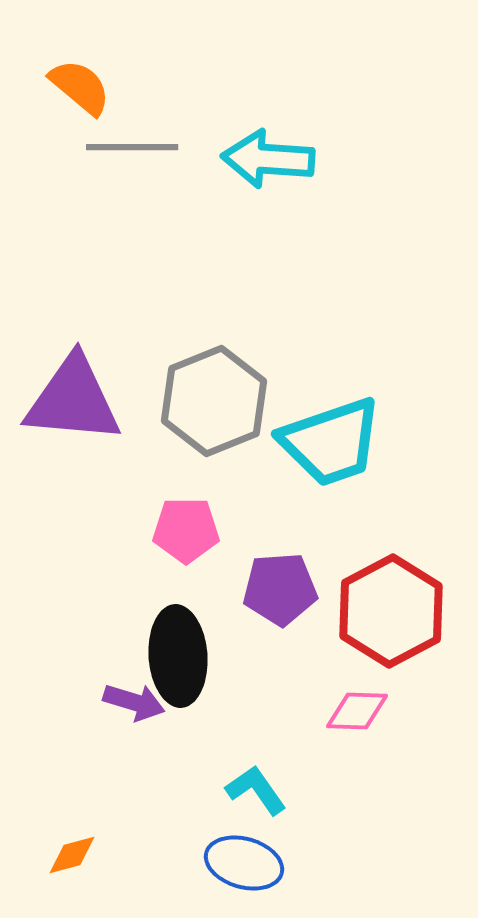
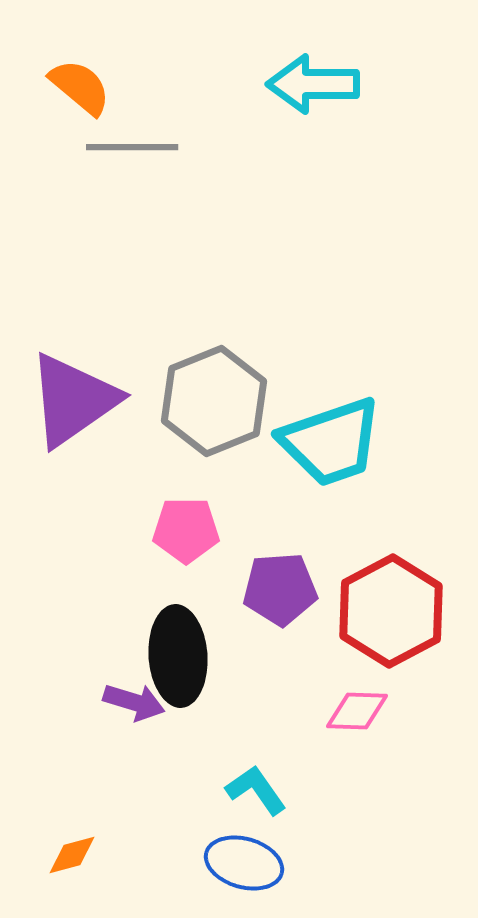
cyan arrow: moved 45 px right, 75 px up; rotated 4 degrees counterclockwise
purple triangle: rotated 40 degrees counterclockwise
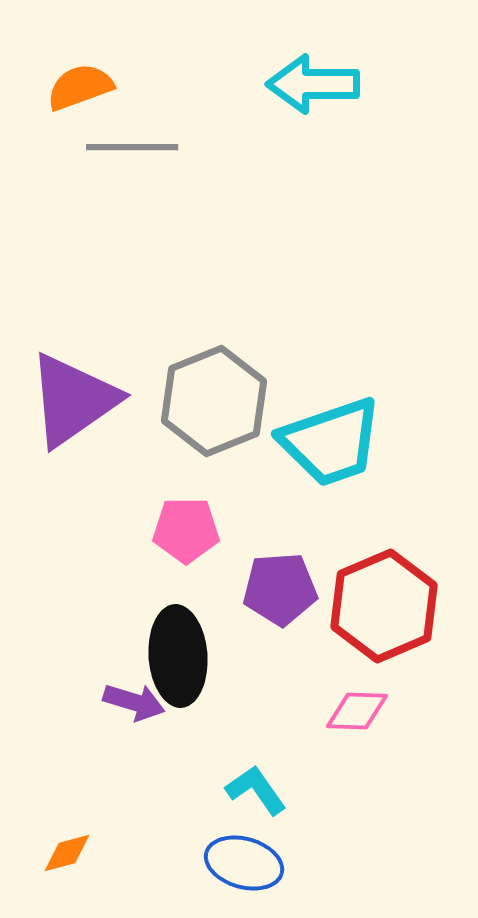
orange semicircle: rotated 60 degrees counterclockwise
red hexagon: moved 7 px left, 5 px up; rotated 5 degrees clockwise
orange diamond: moved 5 px left, 2 px up
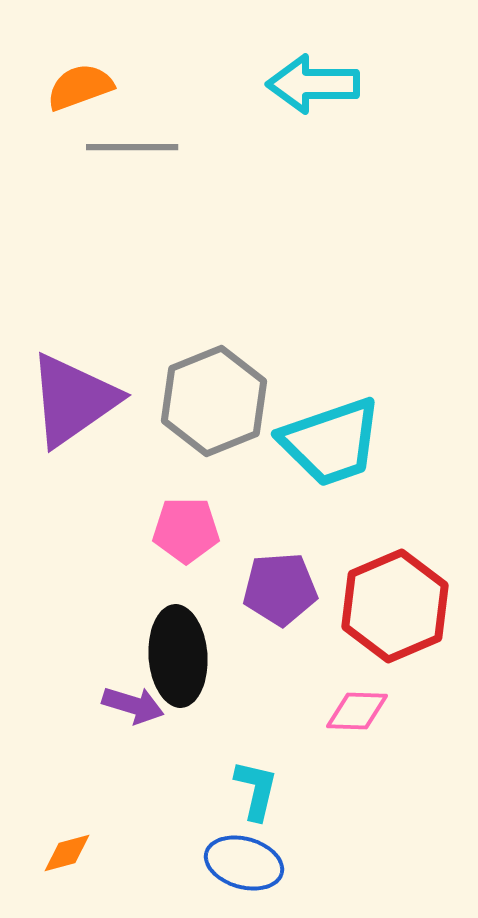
red hexagon: moved 11 px right
purple arrow: moved 1 px left, 3 px down
cyan L-shape: rotated 48 degrees clockwise
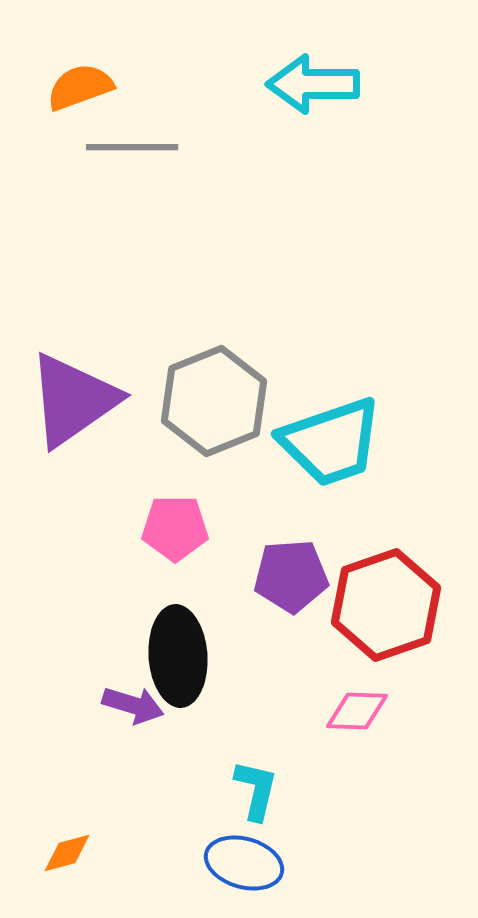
pink pentagon: moved 11 px left, 2 px up
purple pentagon: moved 11 px right, 13 px up
red hexagon: moved 9 px left, 1 px up; rotated 4 degrees clockwise
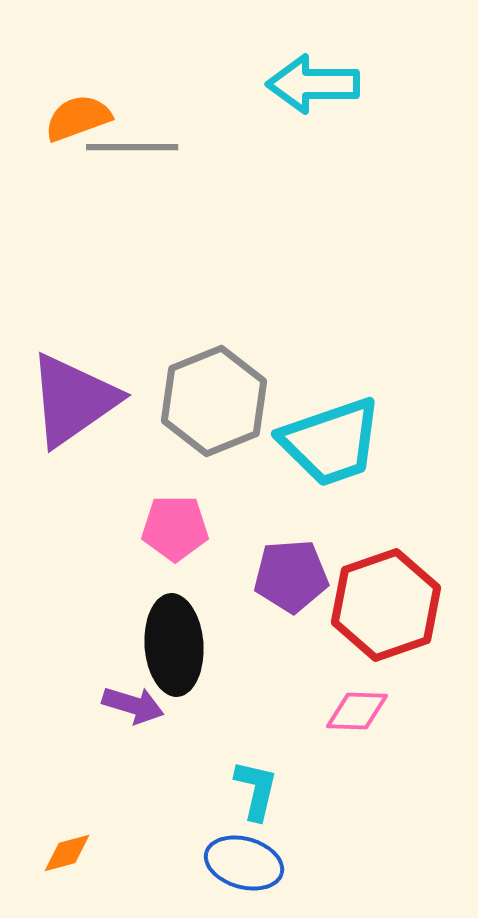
orange semicircle: moved 2 px left, 31 px down
black ellipse: moved 4 px left, 11 px up
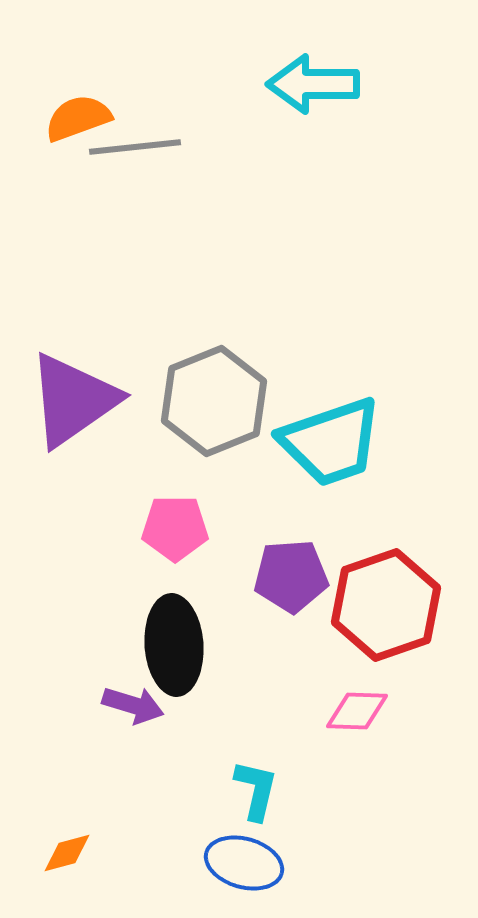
gray line: moved 3 px right; rotated 6 degrees counterclockwise
